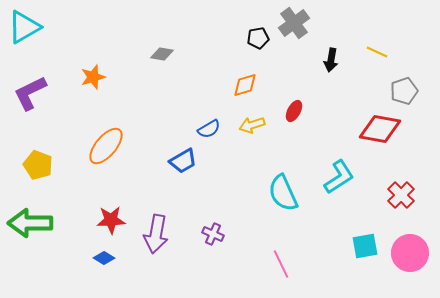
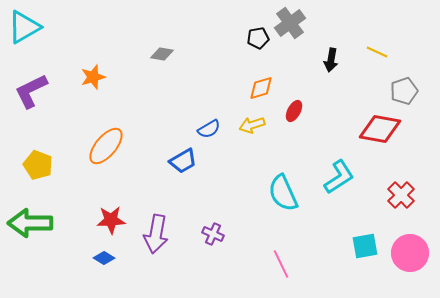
gray cross: moved 4 px left
orange diamond: moved 16 px right, 3 px down
purple L-shape: moved 1 px right, 2 px up
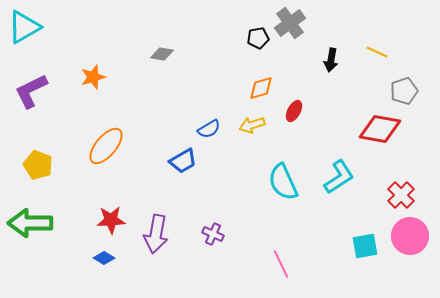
cyan semicircle: moved 11 px up
pink circle: moved 17 px up
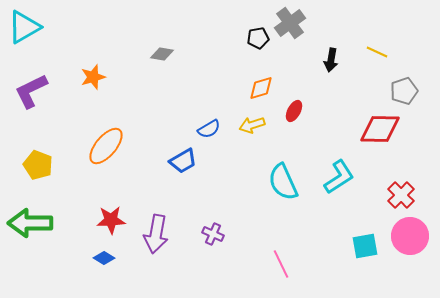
red diamond: rotated 9 degrees counterclockwise
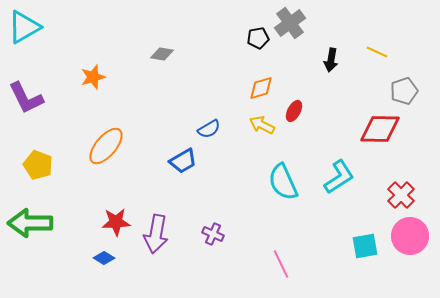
purple L-shape: moved 5 px left, 7 px down; rotated 90 degrees counterclockwise
yellow arrow: moved 10 px right; rotated 45 degrees clockwise
red star: moved 5 px right, 2 px down
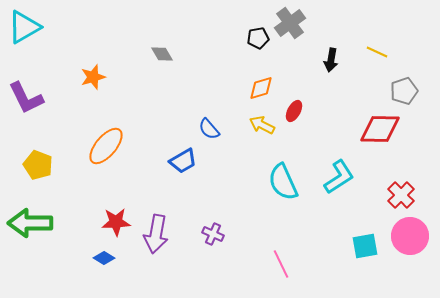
gray diamond: rotated 50 degrees clockwise
blue semicircle: rotated 80 degrees clockwise
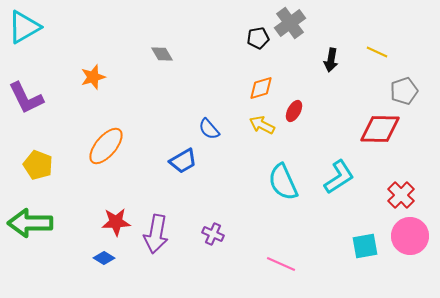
pink line: rotated 40 degrees counterclockwise
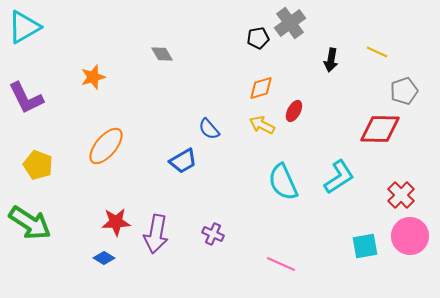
green arrow: rotated 147 degrees counterclockwise
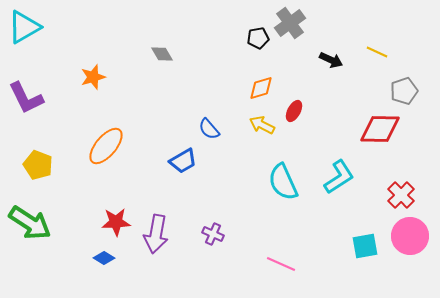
black arrow: rotated 75 degrees counterclockwise
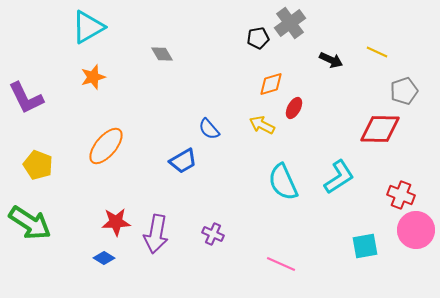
cyan triangle: moved 64 px right
orange diamond: moved 10 px right, 4 px up
red ellipse: moved 3 px up
red cross: rotated 24 degrees counterclockwise
pink circle: moved 6 px right, 6 px up
